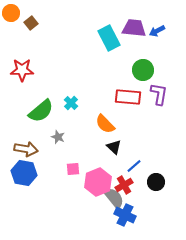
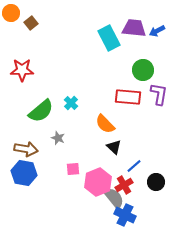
gray star: moved 1 px down
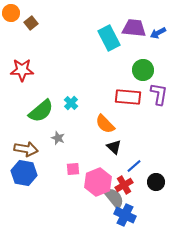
blue arrow: moved 1 px right, 2 px down
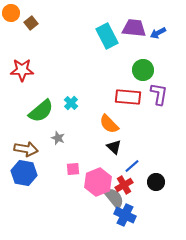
cyan rectangle: moved 2 px left, 2 px up
orange semicircle: moved 4 px right
blue line: moved 2 px left
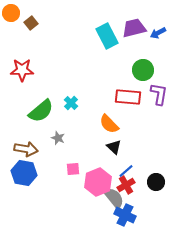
purple trapezoid: rotated 20 degrees counterclockwise
blue line: moved 6 px left, 5 px down
red cross: moved 2 px right
